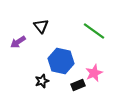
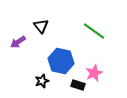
black rectangle: rotated 40 degrees clockwise
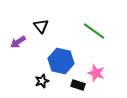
pink star: moved 2 px right; rotated 30 degrees counterclockwise
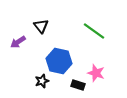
blue hexagon: moved 2 px left
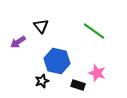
blue hexagon: moved 2 px left
pink star: moved 1 px right
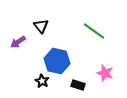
pink star: moved 8 px right
black star: rotated 24 degrees counterclockwise
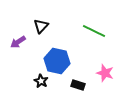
black triangle: rotated 21 degrees clockwise
green line: rotated 10 degrees counterclockwise
black star: moved 1 px left
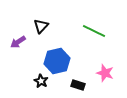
blue hexagon: rotated 25 degrees counterclockwise
